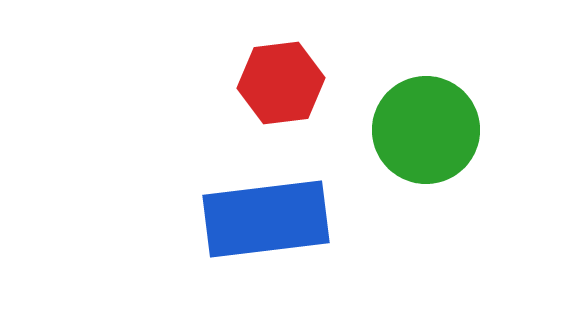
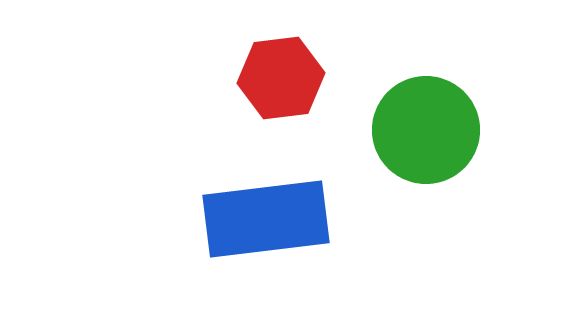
red hexagon: moved 5 px up
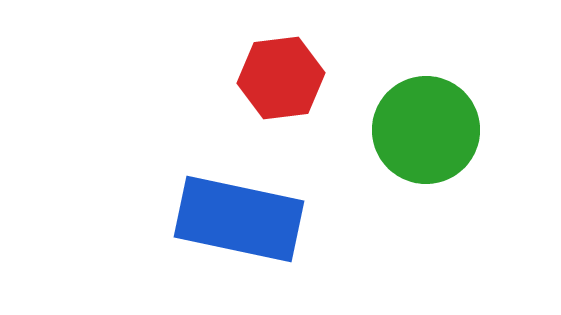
blue rectangle: moved 27 px left; rotated 19 degrees clockwise
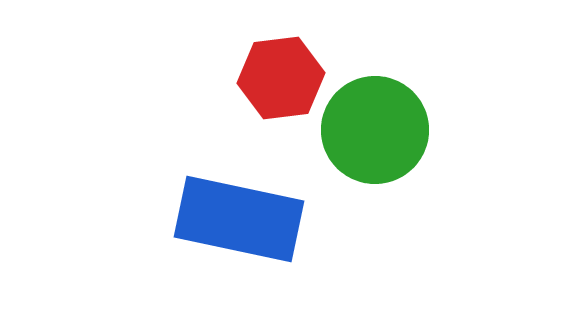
green circle: moved 51 px left
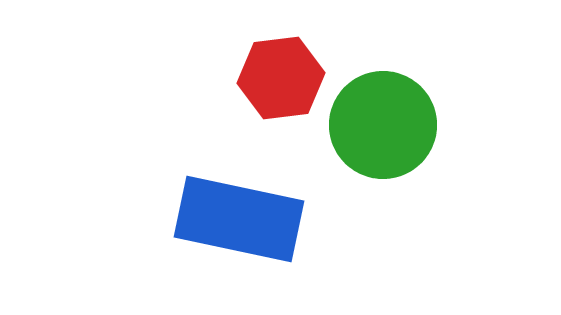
green circle: moved 8 px right, 5 px up
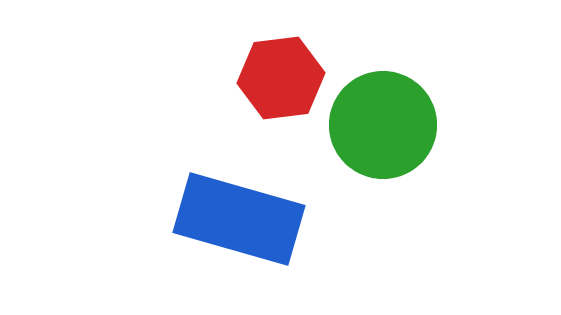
blue rectangle: rotated 4 degrees clockwise
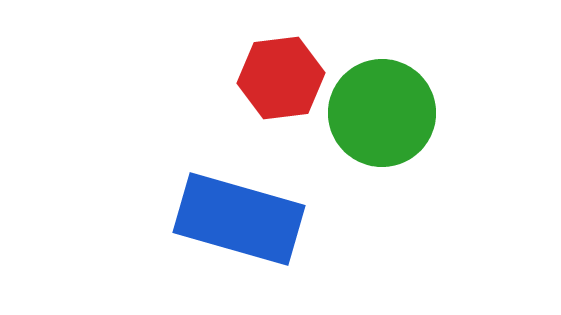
green circle: moved 1 px left, 12 px up
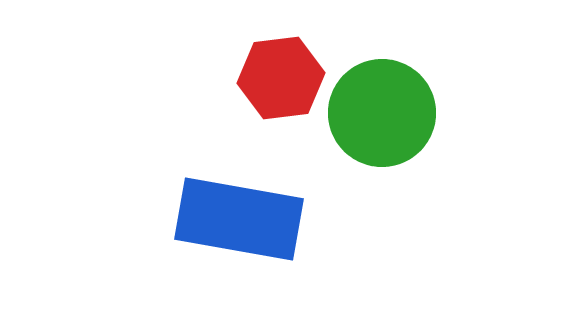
blue rectangle: rotated 6 degrees counterclockwise
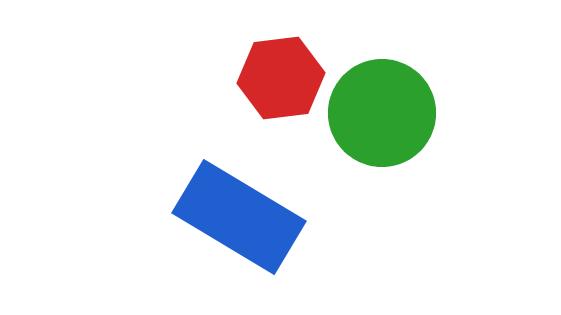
blue rectangle: moved 2 px up; rotated 21 degrees clockwise
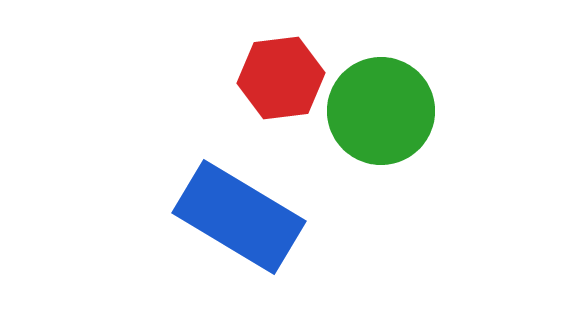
green circle: moved 1 px left, 2 px up
